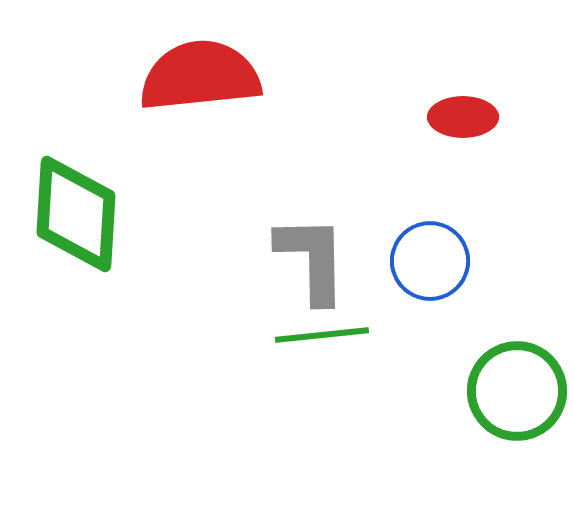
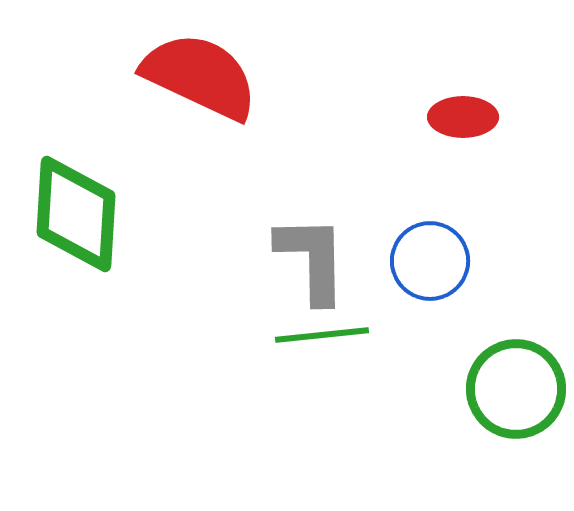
red semicircle: rotated 31 degrees clockwise
green circle: moved 1 px left, 2 px up
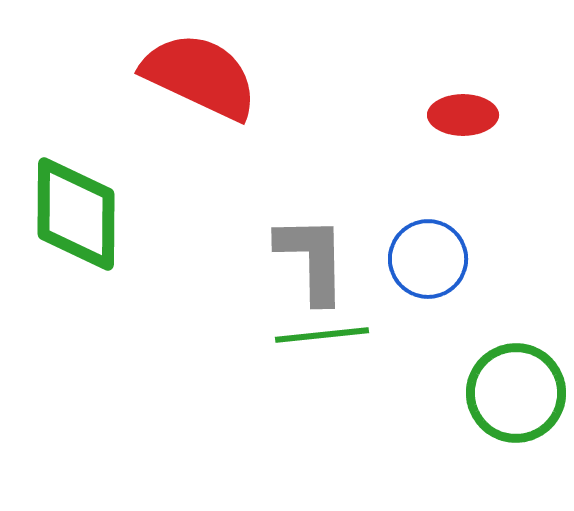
red ellipse: moved 2 px up
green diamond: rotated 3 degrees counterclockwise
blue circle: moved 2 px left, 2 px up
green circle: moved 4 px down
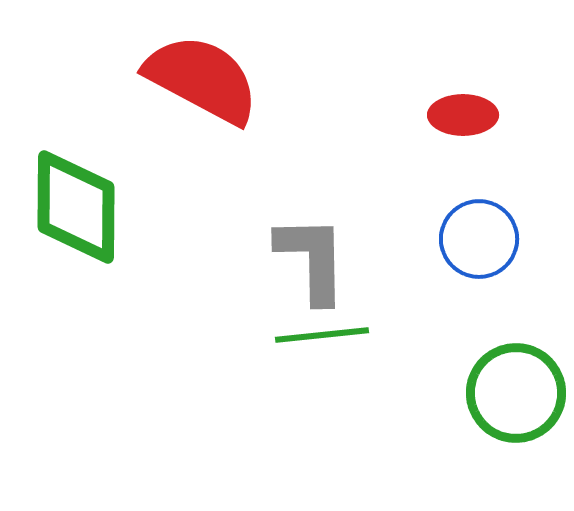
red semicircle: moved 2 px right, 3 px down; rotated 3 degrees clockwise
green diamond: moved 7 px up
blue circle: moved 51 px right, 20 px up
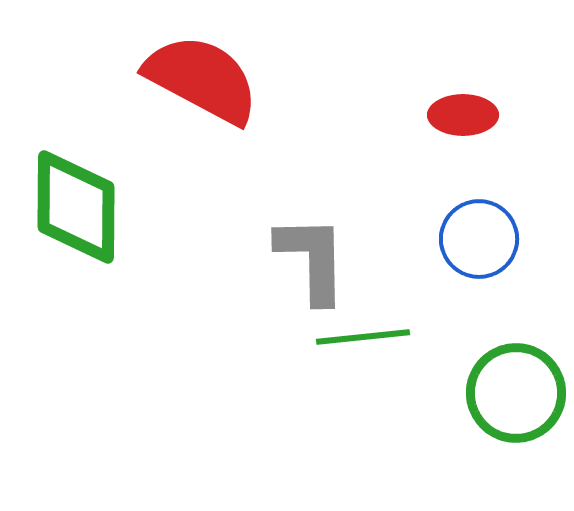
green line: moved 41 px right, 2 px down
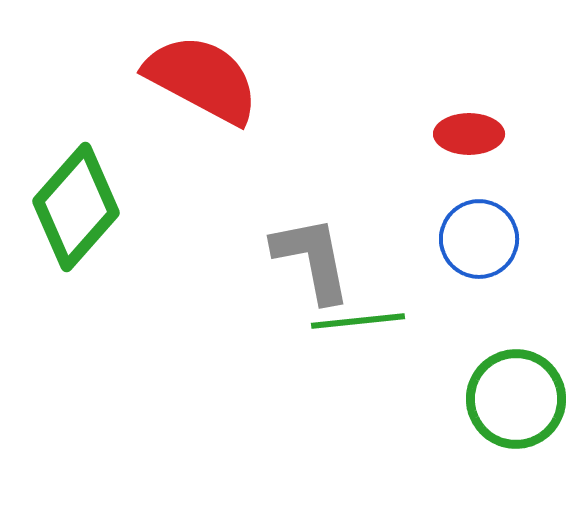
red ellipse: moved 6 px right, 19 px down
green diamond: rotated 41 degrees clockwise
gray L-shape: rotated 10 degrees counterclockwise
green line: moved 5 px left, 16 px up
green circle: moved 6 px down
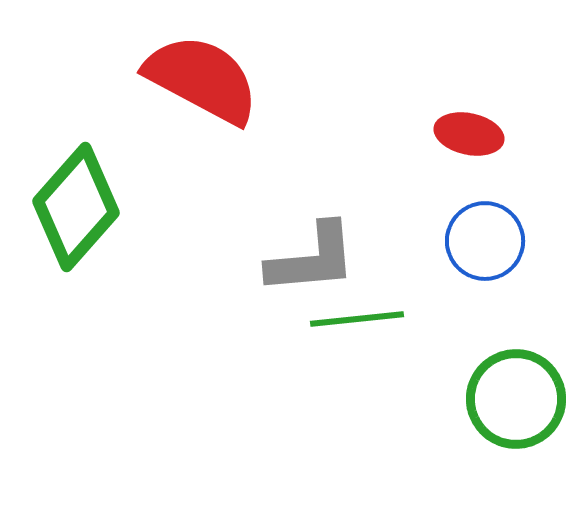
red ellipse: rotated 12 degrees clockwise
blue circle: moved 6 px right, 2 px down
gray L-shape: rotated 96 degrees clockwise
green line: moved 1 px left, 2 px up
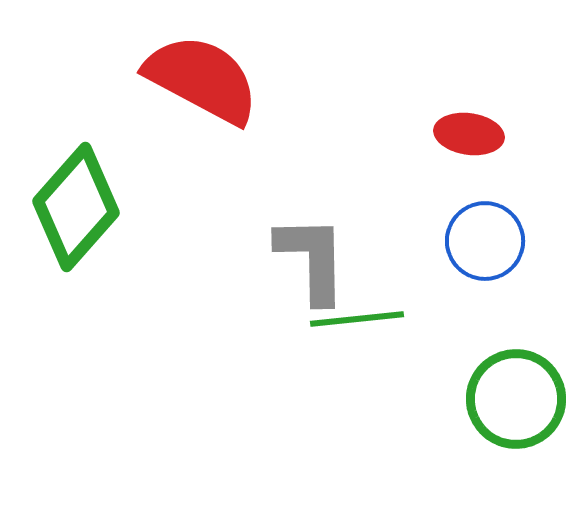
red ellipse: rotated 4 degrees counterclockwise
gray L-shape: rotated 86 degrees counterclockwise
